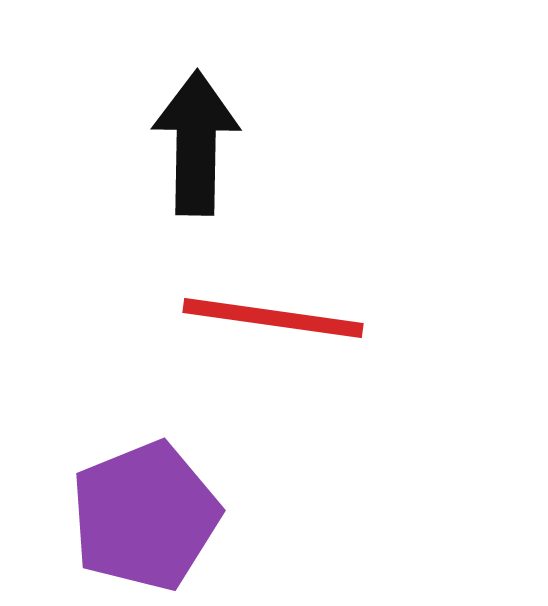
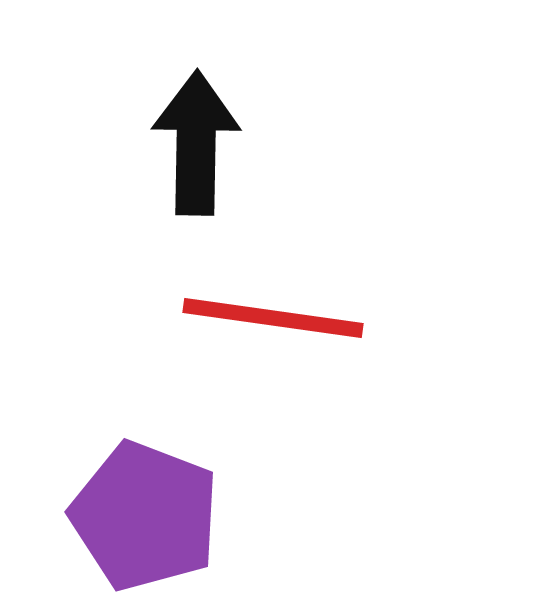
purple pentagon: rotated 29 degrees counterclockwise
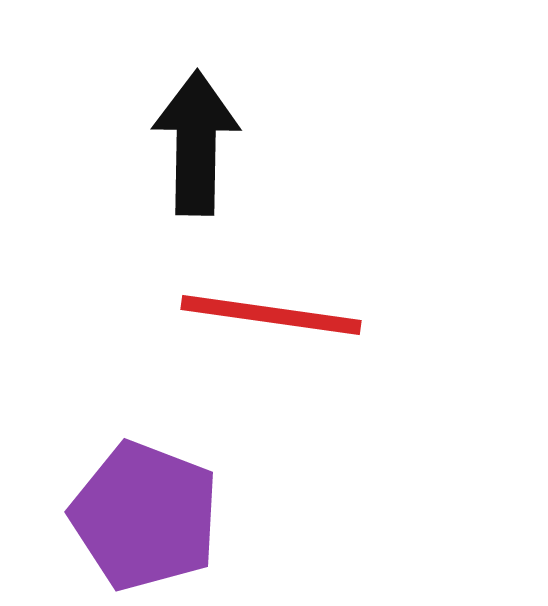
red line: moved 2 px left, 3 px up
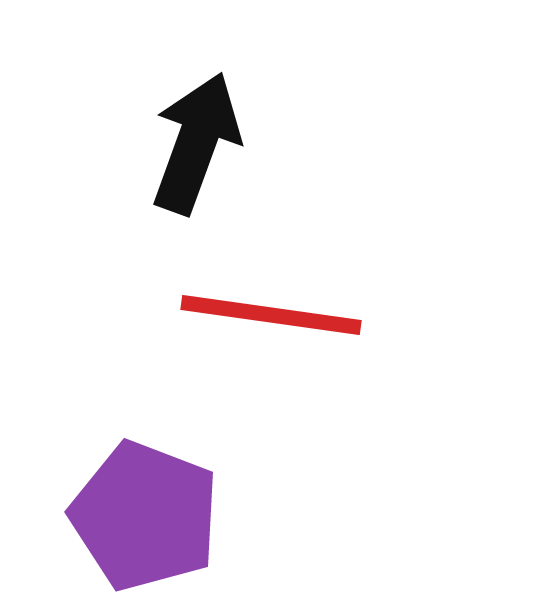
black arrow: rotated 19 degrees clockwise
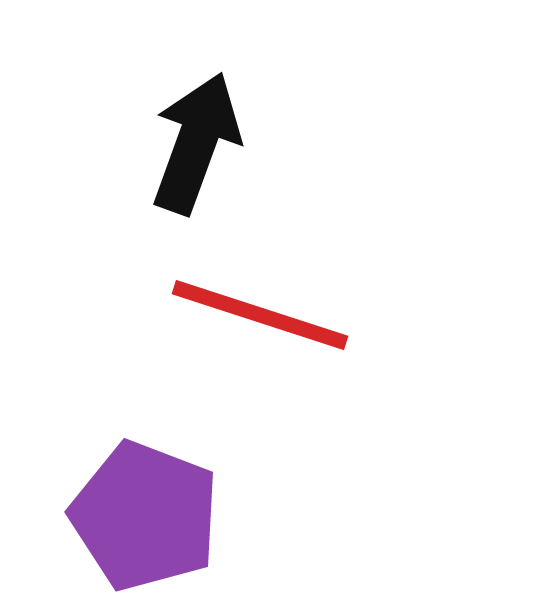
red line: moved 11 px left; rotated 10 degrees clockwise
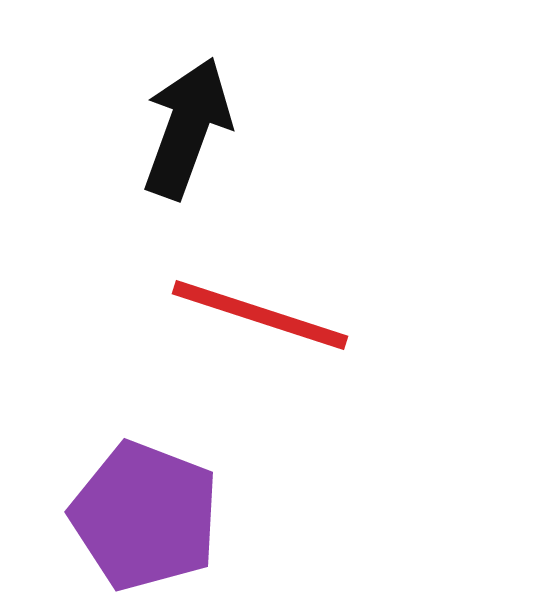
black arrow: moved 9 px left, 15 px up
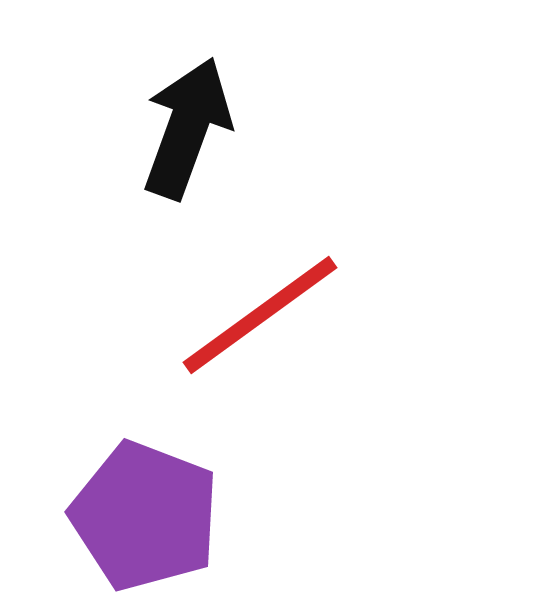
red line: rotated 54 degrees counterclockwise
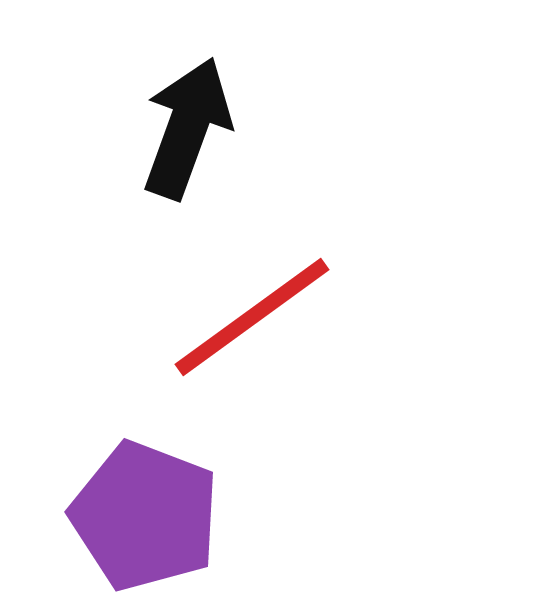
red line: moved 8 px left, 2 px down
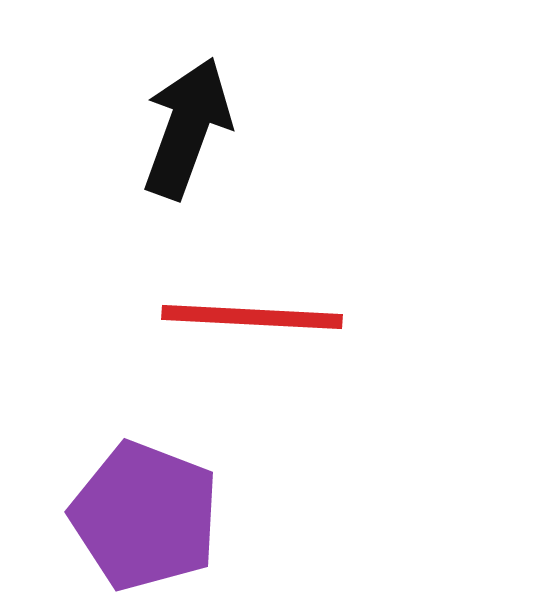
red line: rotated 39 degrees clockwise
